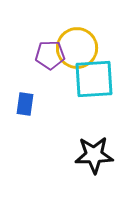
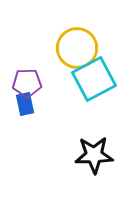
purple pentagon: moved 23 px left, 28 px down
cyan square: rotated 24 degrees counterclockwise
blue rectangle: rotated 20 degrees counterclockwise
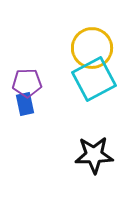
yellow circle: moved 15 px right
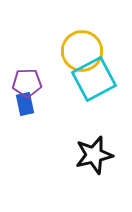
yellow circle: moved 10 px left, 3 px down
black star: rotated 12 degrees counterclockwise
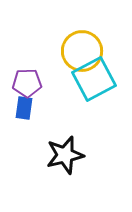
blue rectangle: moved 1 px left, 4 px down; rotated 20 degrees clockwise
black star: moved 29 px left
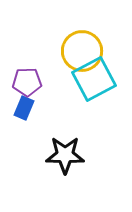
purple pentagon: moved 1 px up
blue rectangle: rotated 15 degrees clockwise
black star: rotated 15 degrees clockwise
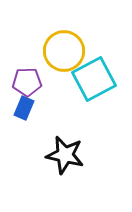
yellow circle: moved 18 px left
black star: rotated 12 degrees clockwise
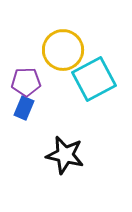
yellow circle: moved 1 px left, 1 px up
purple pentagon: moved 1 px left
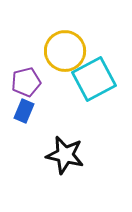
yellow circle: moved 2 px right, 1 px down
purple pentagon: rotated 12 degrees counterclockwise
blue rectangle: moved 3 px down
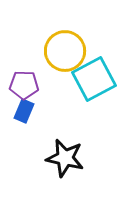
purple pentagon: moved 2 px left, 3 px down; rotated 16 degrees clockwise
black star: moved 3 px down
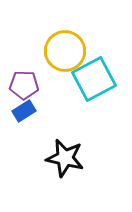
blue rectangle: rotated 35 degrees clockwise
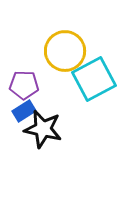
black star: moved 22 px left, 29 px up
